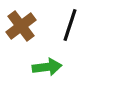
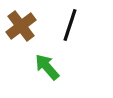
green arrow: rotated 124 degrees counterclockwise
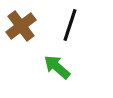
green arrow: moved 10 px right; rotated 8 degrees counterclockwise
